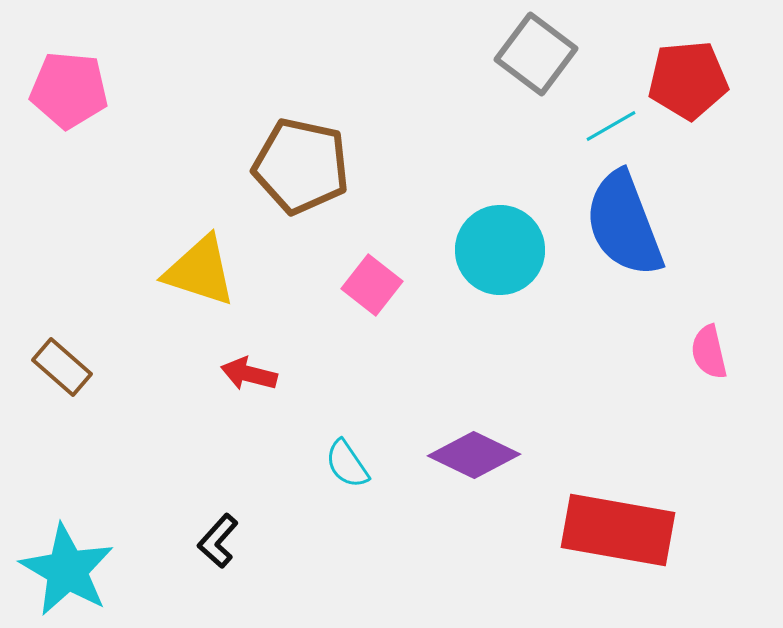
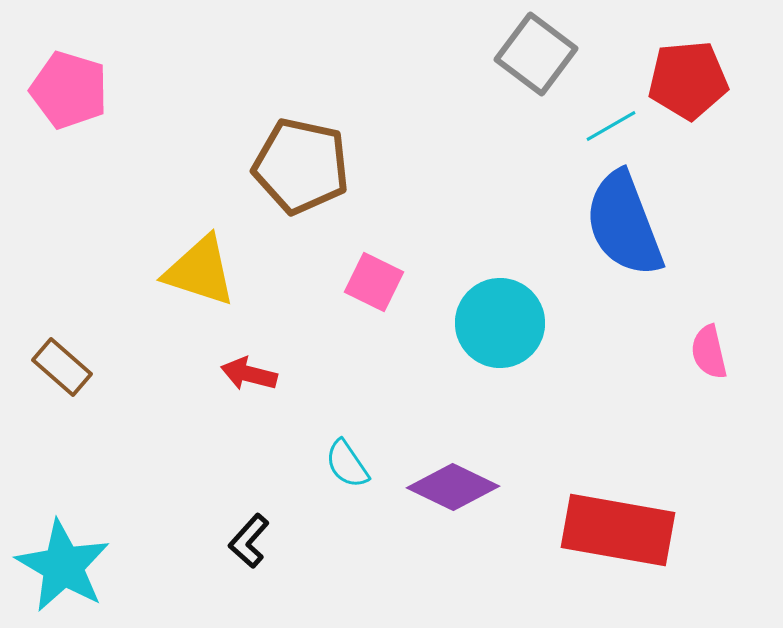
pink pentagon: rotated 12 degrees clockwise
cyan circle: moved 73 px down
pink square: moved 2 px right, 3 px up; rotated 12 degrees counterclockwise
purple diamond: moved 21 px left, 32 px down
black L-shape: moved 31 px right
cyan star: moved 4 px left, 4 px up
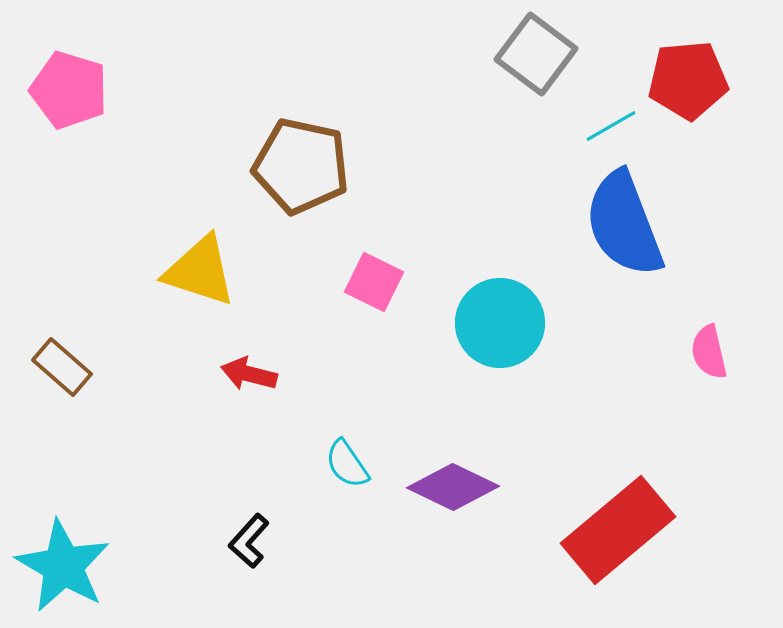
red rectangle: rotated 50 degrees counterclockwise
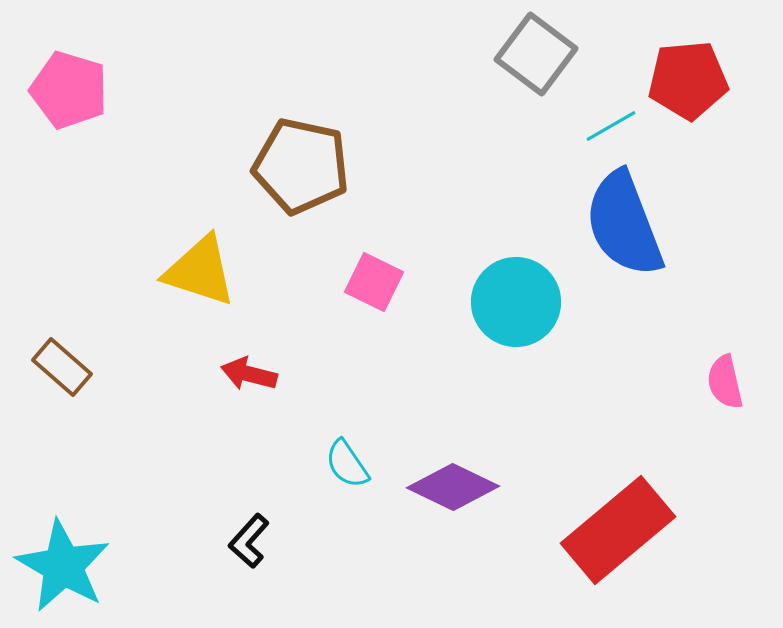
cyan circle: moved 16 px right, 21 px up
pink semicircle: moved 16 px right, 30 px down
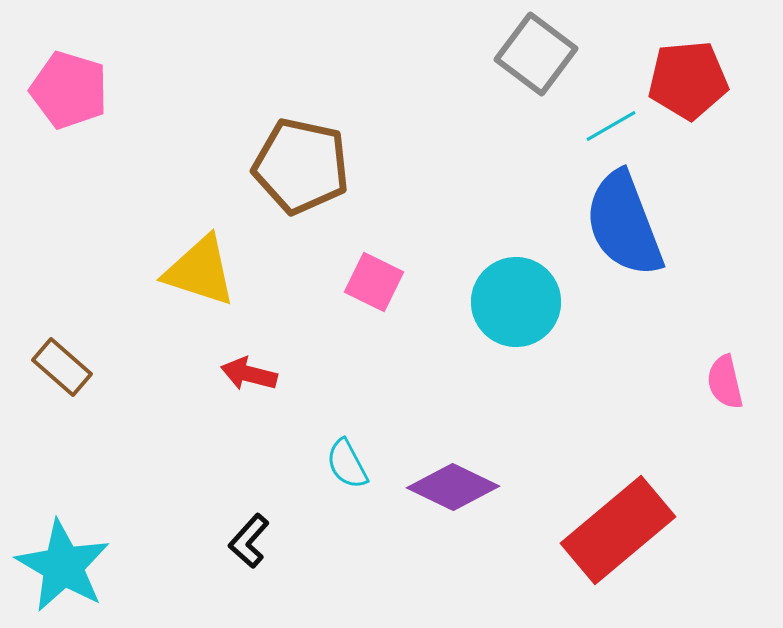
cyan semicircle: rotated 6 degrees clockwise
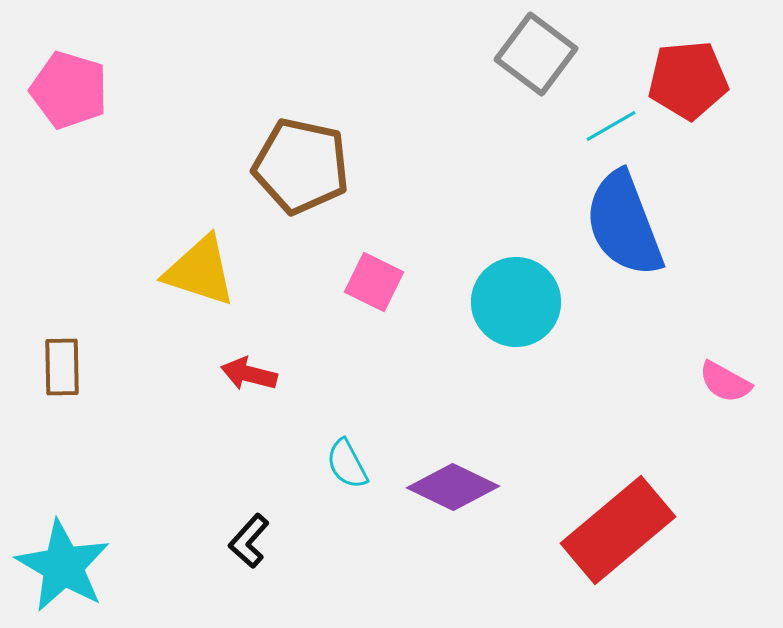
brown rectangle: rotated 48 degrees clockwise
pink semicircle: rotated 48 degrees counterclockwise
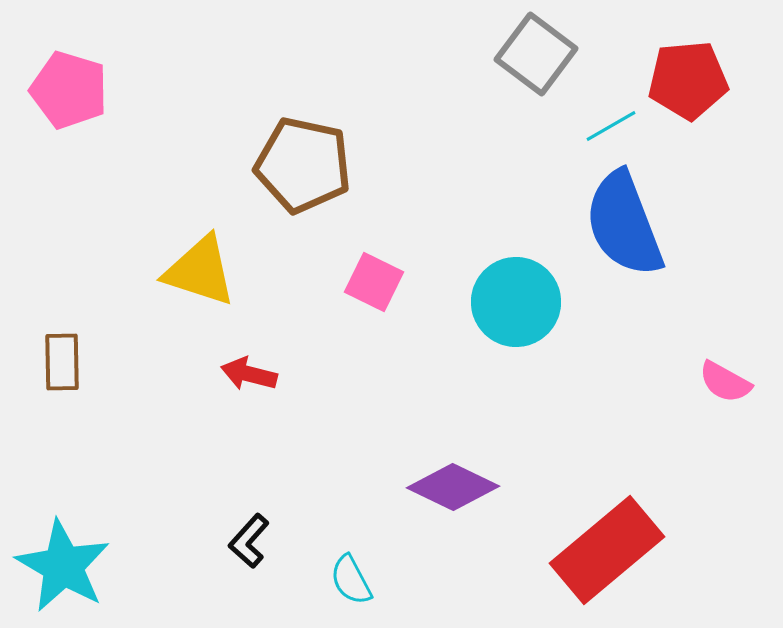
brown pentagon: moved 2 px right, 1 px up
brown rectangle: moved 5 px up
cyan semicircle: moved 4 px right, 116 px down
red rectangle: moved 11 px left, 20 px down
